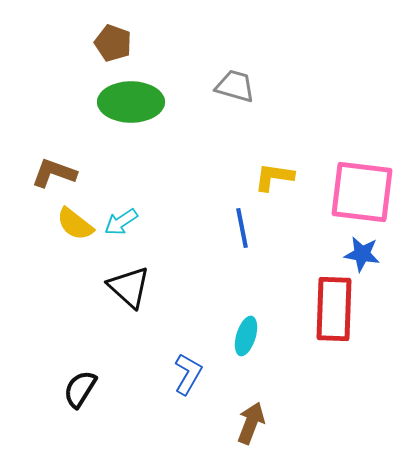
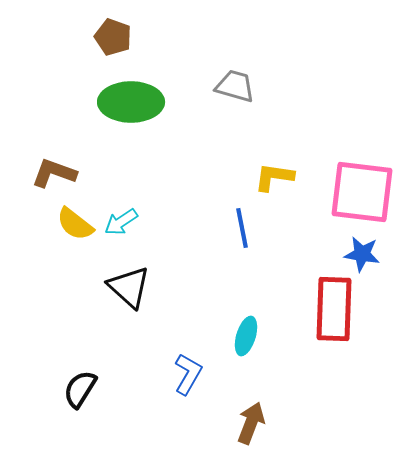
brown pentagon: moved 6 px up
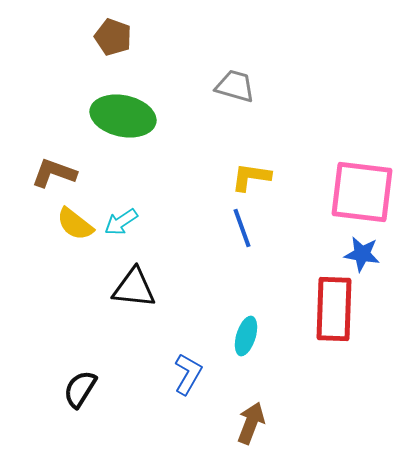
green ellipse: moved 8 px left, 14 px down; rotated 12 degrees clockwise
yellow L-shape: moved 23 px left
blue line: rotated 9 degrees counterclockwise
black triangle: moved 5 px right, 1 px down; rotated 36 degrees counterclockwise
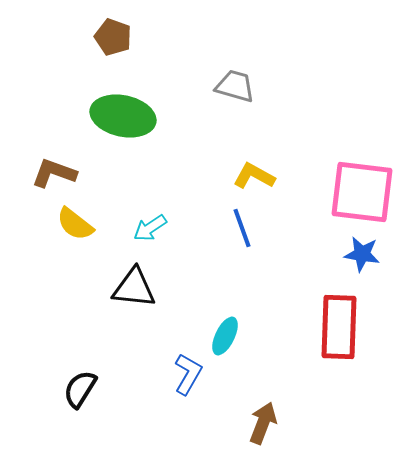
yellow L-shape: moved 3 px right, 1 px up; rotated 21 degrees clockwise
cyan arrow: moved 29 px right, 6 px down
red rectangle: moved 5 px right, 18 px down
cyan ellipse: moved 21 px left; rotated 9 degrees clockwise
brown arrow: moved 12 px right
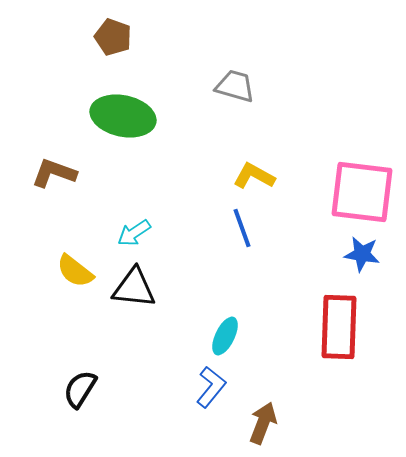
yellow semicircle: moved 47 px down
cyan arrow: moved 16 px left, 5 px down
blue L-shape: moved 23 px right, 13 px down; rotated 9 degrees clockwise
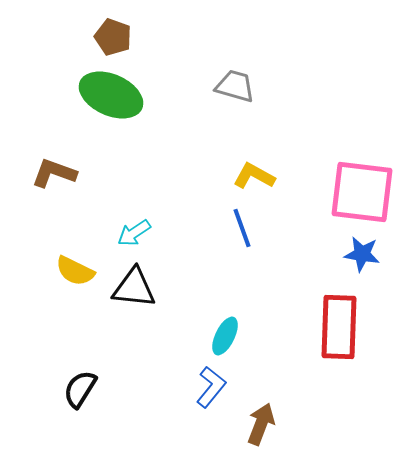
green ellipse: moved 12 px left, 21 px up; rotated 12 degrees clockwise
yellow semicircle: rotated 12 degrees counterclockwise
brown arrow: moved 2 px left, 1 px down
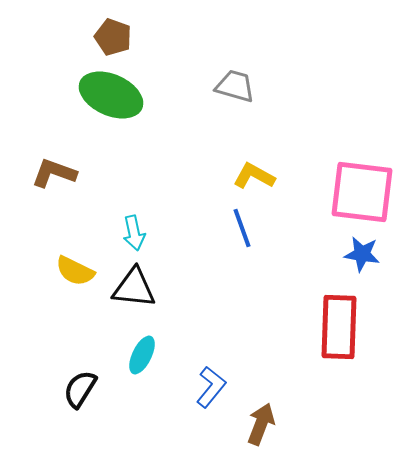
cyan arrow: rotated 68 degrees counterclockwise
cyan ellipse: moved 83 px left, 19 px down
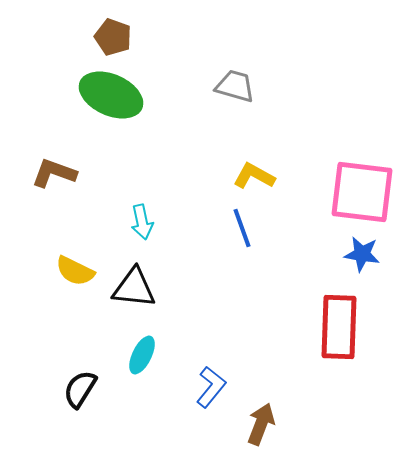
cyan arrow: moved 8 px right, 11 px up
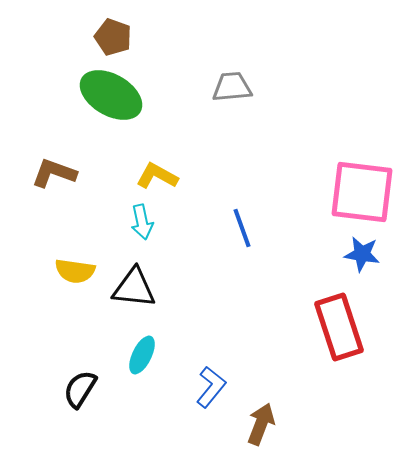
gray trapezoid: moved 3 px left, 1 px down; rotated 21 degrees counterclockwise
green ellipse: rotated 6 degrees clockwise
yellow L-shape: moved 97 px left
yellow semicircle: rotated 18 degrees counterclockwise
red rectangle: rotated 20 degrees counterclockwise
